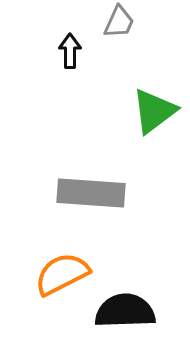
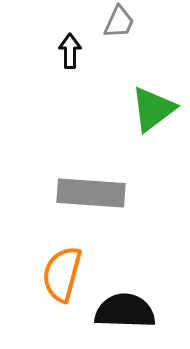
green triangle: moved 1 px left, 2 px up
orange semicircle: rotated 48 degrees counterclockwise
black semicircle: rotated 4 degrees clockwise
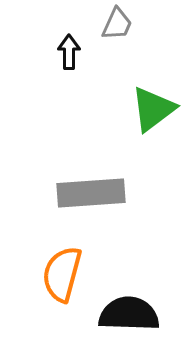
gray trapezoid: moved 2 px left, 2 px down
black arrow: moved 1 px left, 1 px down
gray rectangle: rotated 8 degrees counterclockwise
black semicircle: moved 4 px right, 3 px down
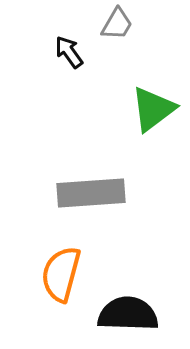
gray trapezoid: rotated 6 degrees clockwise
black arrow: rotated 36 degrees counterclockwise
orange semicircle: moved 1 px left
black semicircle: moved 1 px left
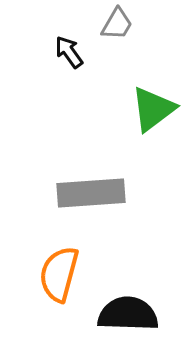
orange semicircle: moved 2 px left
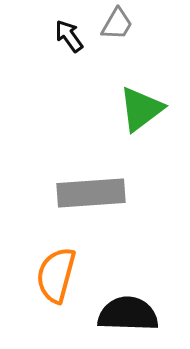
black arrow: moved 16 px up
green triangle: moved 12 px left
orange semicircle: moved 3 px left, 1 px down
